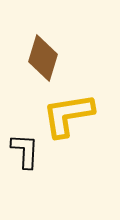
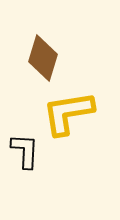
yellow L-shape: moved 2 px up
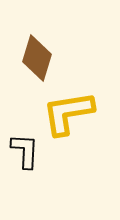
brown diamond: moved 6 px left
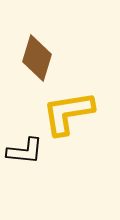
black L-shape: rotated 93 degrees clockwise
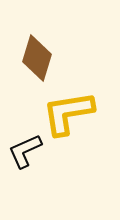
black L-shape: rotated 150 degrees clockwise
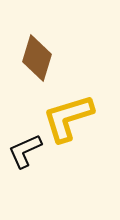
yellow L-shape: moved 5 px down; rotated 8 degrees counterclockwise
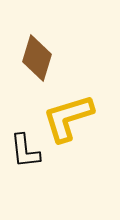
black L-shape: rotated 72 degrees counterclockwise
